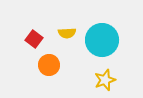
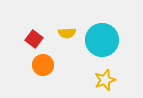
orange circle: moved 6 px left
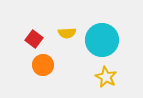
yellow star: moved 1 px right, 3 px up; rotated 25 degrees counterclockwise
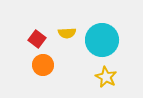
red square: moved 3 px right
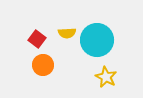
cyan circle: moved 5 px left
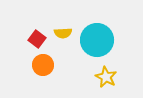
yellow semicircle: moved 4 px left
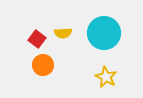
cyan circle: moved 7 px right, 7 px up
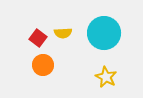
red square: moved 1 px right, 1 px up
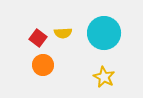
yellow star: moved 2 px left
